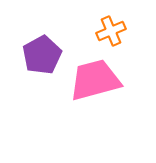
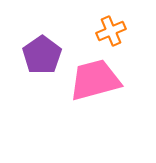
purple pentagon: rotated 6 degrees counterclockwise
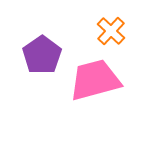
orange cross: rotated 24 degrees counterclockwise
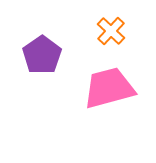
pink trapezoid: moved 14 px right, 8 px down
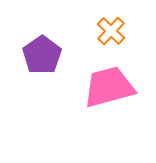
pink trapezoid: moved 1 px up
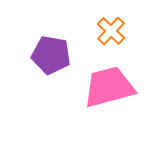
purple pentagon: moved 9 px right; rotated 27 degrees counterclockwise
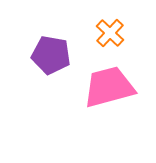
orange cross: moved 1 px left, 2 px down
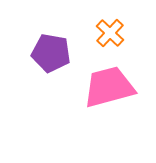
purple pentagon: moved 2 px up
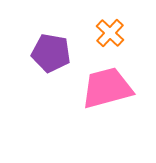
pink trapezoid: moved 2 px left, 1 px down
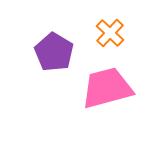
purple pentagon: moved 3 px right, 1 px up; rotated 21 degrees clockwise
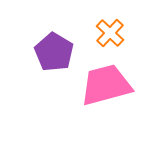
pink trapezoid: moved 1 px left, 3 px up
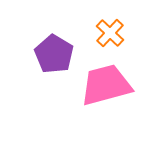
purple pentagon: moved 2 px down
